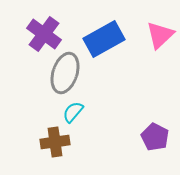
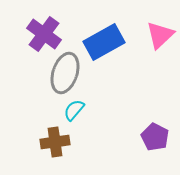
blue rectangle: moved 3 px down
cyan semicircle: moved 1 px right, 2 px up
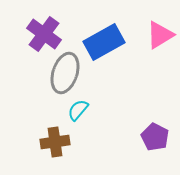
pink triangle: rotated 12 degrees clockwise
cyan semicircle: moved 4 px right
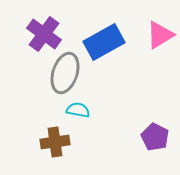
cyan semicircle: rotated 60 degrees clockwise
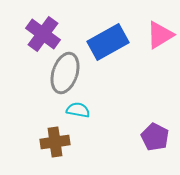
purple cross: moved 1 px left
blue rectangle: moved 4 px right
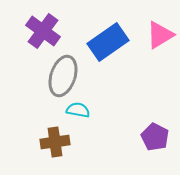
purple cross: moved 3 px up
blue rectangle: rotated 6 degrees counterclockwise
gray ellipse: moved 2 px left, 3 px down
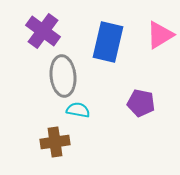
blue rectangle: rotated 42 degrees counterclockwise
gray ellipse: rotated 24 degrees counterclockwise
purple pentagon: moved 14 px left, 34 px up; rotated 16 degrees counterclockwise
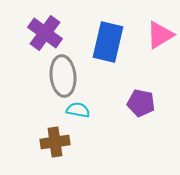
purple cross: moved 2 px right, 2 px down
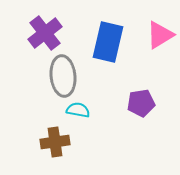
purple cross: rotated 16 degrees clockwise
purple pentagon: rotated 20 degrees counterclockwise
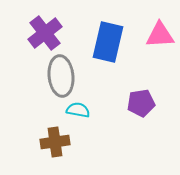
pink triangle: rotated 28 degrees clockwise
gray ellipse: moved 2 px left
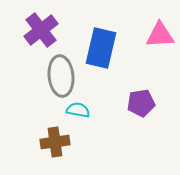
purple cross: moved 4 px left, 3 px up
blue rectangle: moved 7 px left, 6 px down
